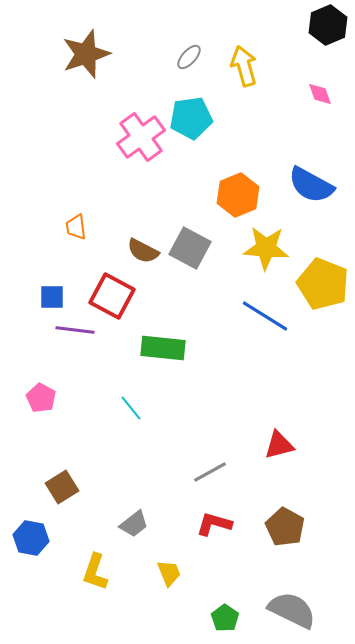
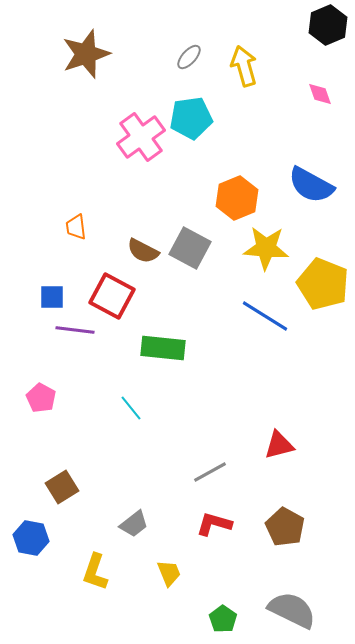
orange hexagon: moved 1 px left, 3 px down
green pentagon: moved 2 px left, 1 px down
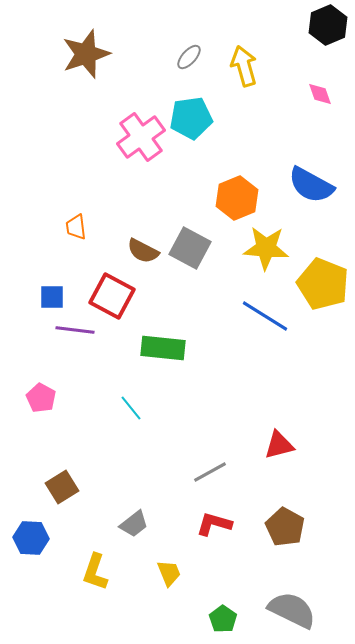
blue hexagon: rotated 8 degrees counterclockwise
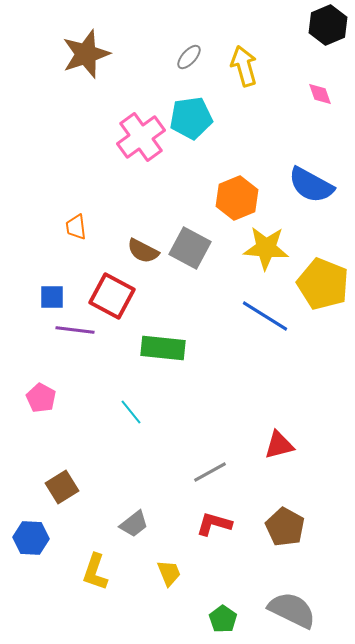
cyan line: moved 4 px down
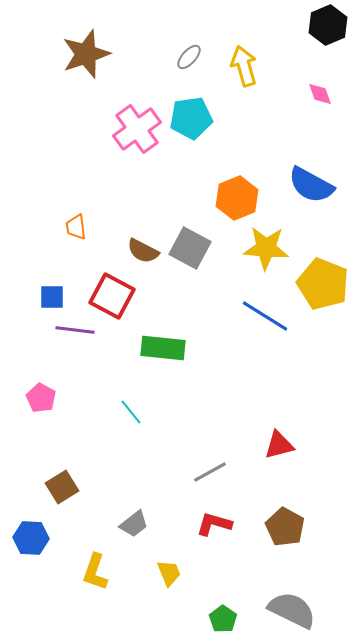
pink cross: moved 4 px left, 8 px up
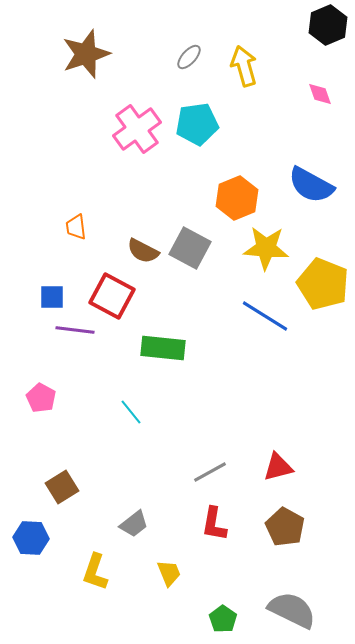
cyan pentagon: moved 6 px right, 6 px down
red triangle: moved 1 px left, 22 px down
red L-shape: rotated 96 degrees counterclockwise
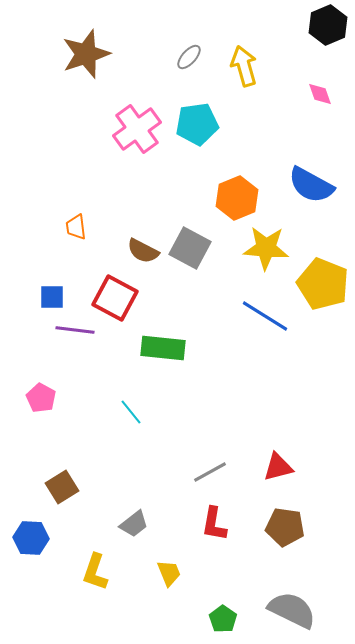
red square: moved 3 px right, 2 px down
brown pentagon: rotated 21 degrees counterclockwise
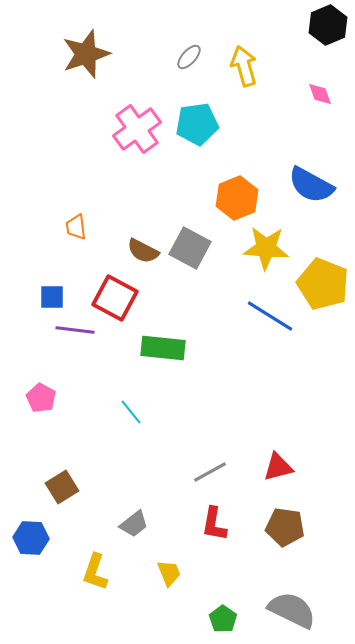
blue line: moved 5 px right
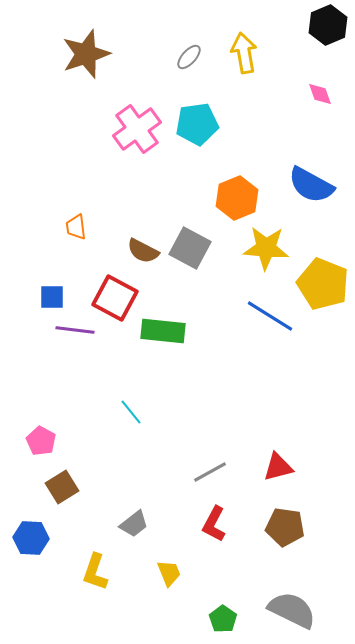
yellow arrow: moved 13 px up; rotated 6 degrees clockwise
green rectangle: moved 17 px up
pink pentagon: moved 43 px down
red L-shape: rotated 18 degrees clockwise
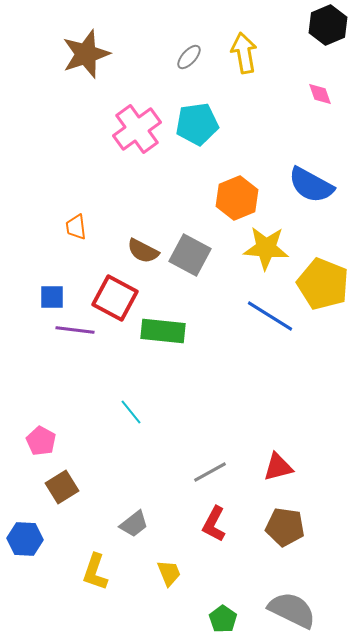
gray square: moved 7 px down
blue hexagon: moved 6 px left, 1 px down
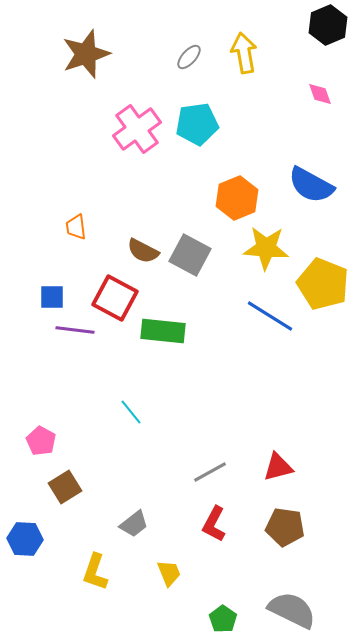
brown square: moved 3 px right
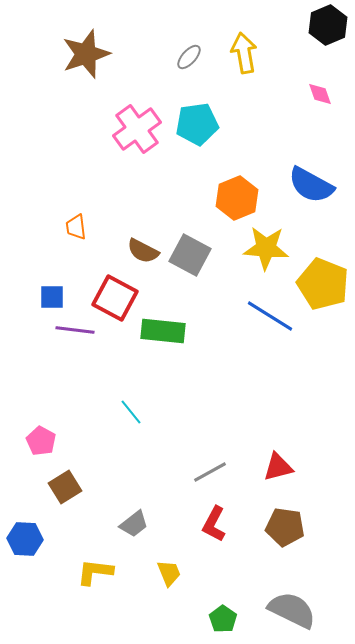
yellow L-shape: rotated 78 degrees clockwise
